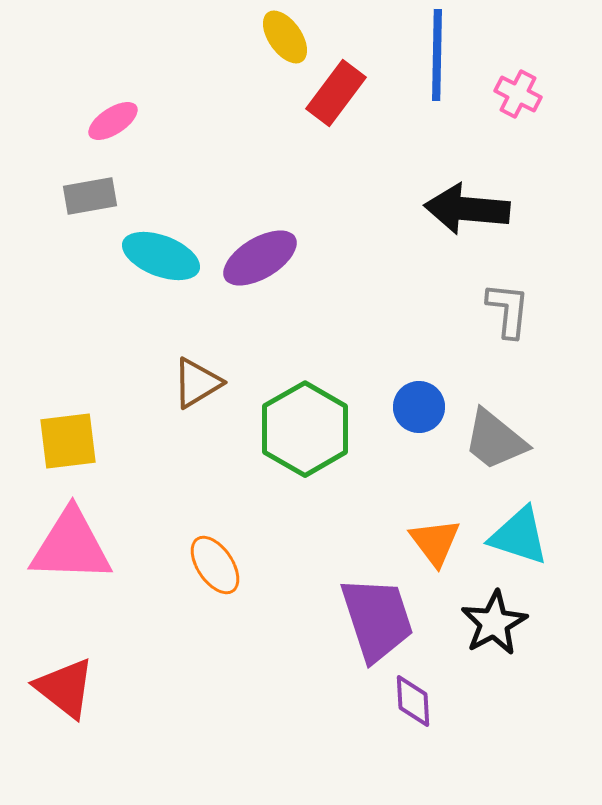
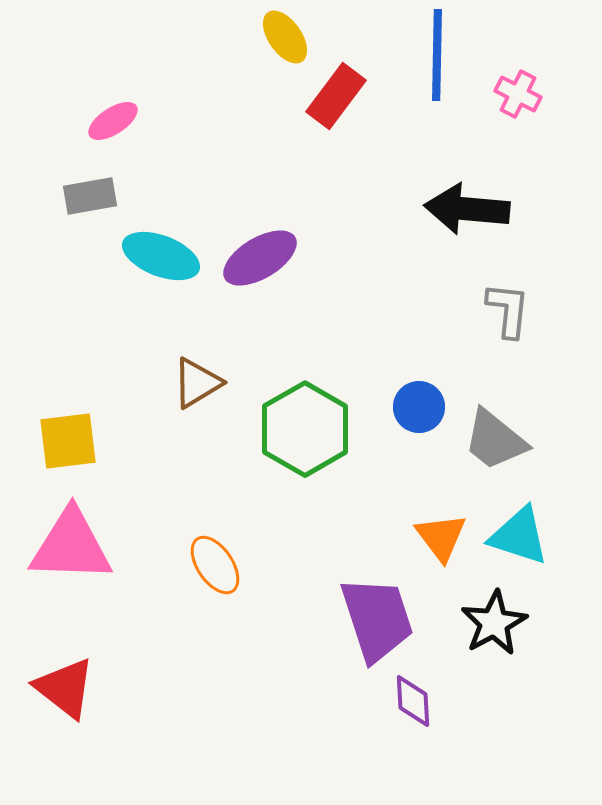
red rectangle: moved 3 px down
orange triangle: moved 6 px right, 5 px up
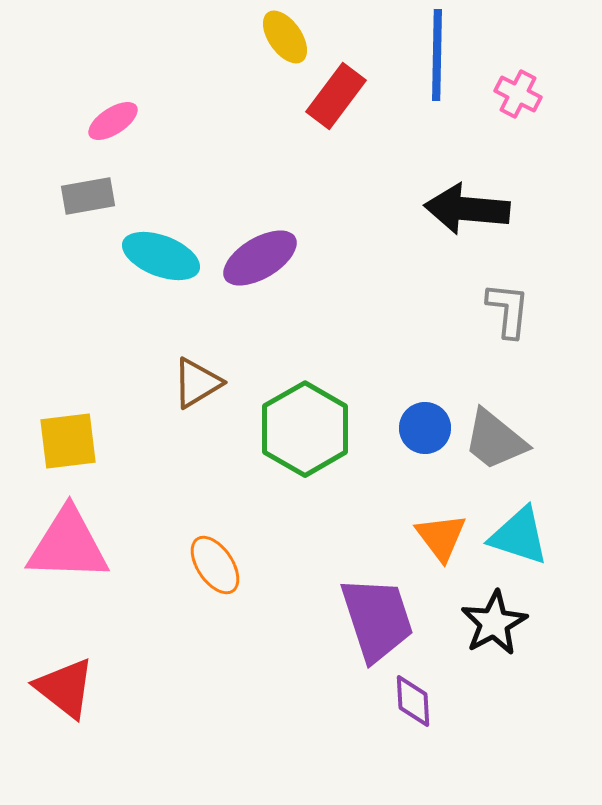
gray rectangle: moved 2 px left
blue circle: moved 6 px right, 21 px down
pink triangle: moved 3 px left, 1 px up
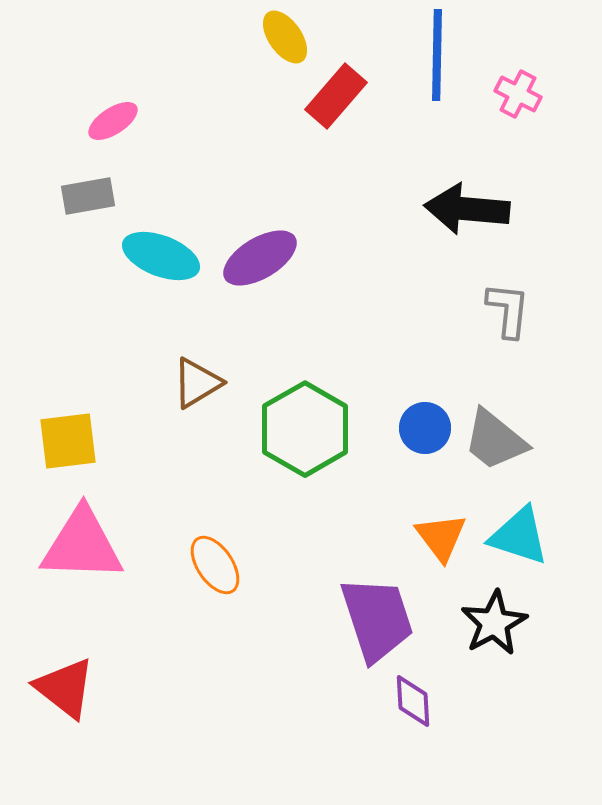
red rectangle: rotated 4 degrees clockwise
pink triangle: moved 14 px right
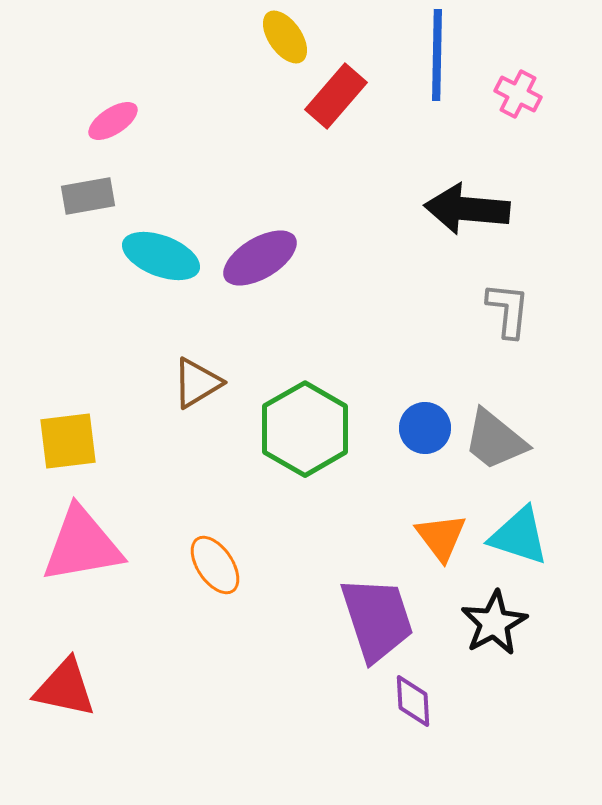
pink triangle: rotated 12 degrees counterclockwise
red triangle: rotated 26 degrees counterclockwise
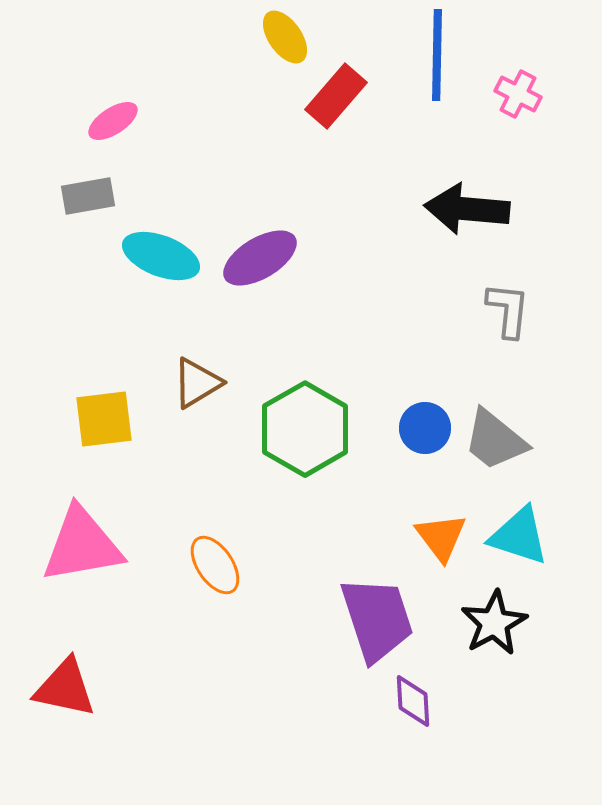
yellow square: moved 36 px right, 22 px up
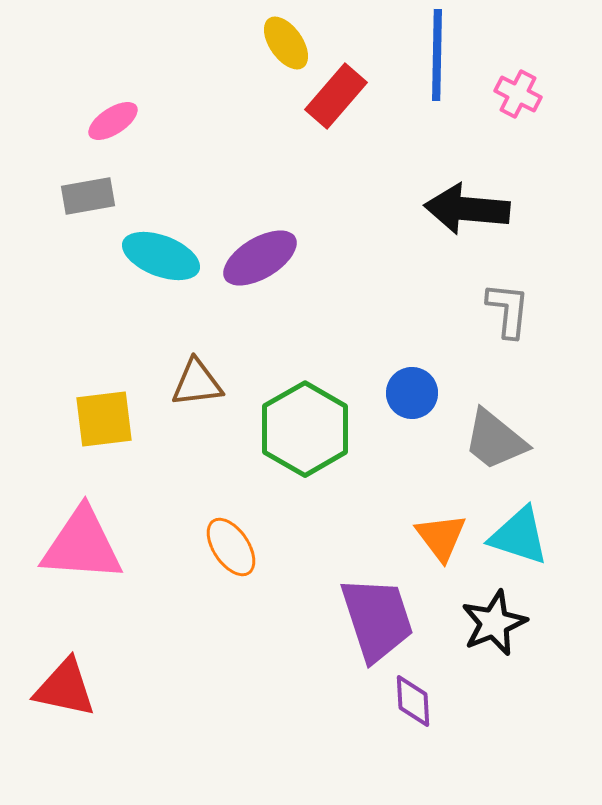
yellow ellipse: moved 1 px right, 6 px down
brown triangle: rotated 24 degrees clockwise
blue circle: moved 13 px left, 35 px up
pink triangle: rotated 14 degrees clockwise
orange ellipse: moved 16 px right, 18 px up
black star: rotated 6 degrees clockwise
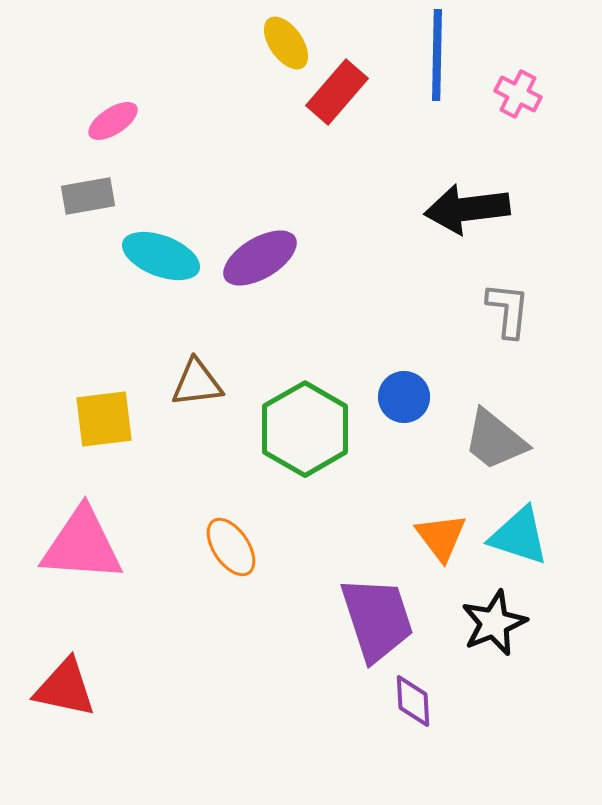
red rectangle: moved 1 px right, 4 px up
black arrow: rotated 12 degrees counterclockwise
blue circle: moved 8 px left, 4 px down
